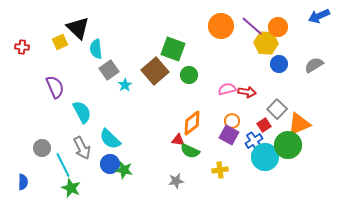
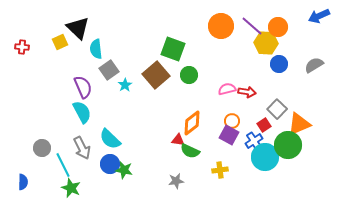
brown square at (155, 71): moved 1 px right, 4 px down
purple semicircle at (55, 87): moved 28 px right
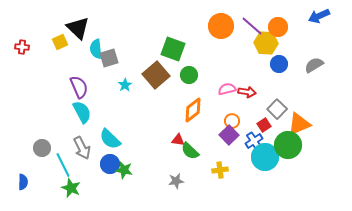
gray square at (109, 70): moved 12 px up; rotated 18 degrees clockwise
purple semicircle at (83, 87): moved 4 px left
orange diamond at (192, 123): moved 1 px right, 13 px up
purple square at (229, 135): rotated 18 degrees clockwise
green semicircle at (190, 151): rotated 18 degrees clockwise
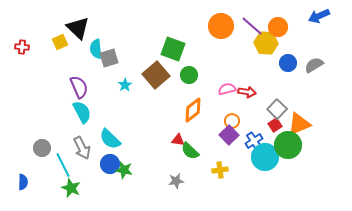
blue circle at (279, 64): moved 9 px right, 1 px up
red square at (264, 125): moved 11 px right
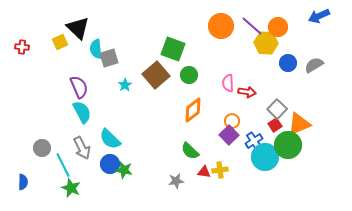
pink semicircle at (227, 89): moved 1 px right, 6 px up; rotated 78 degrees counterclockwise
red triangle at (178, 140): moved 26 px right, 32 px down
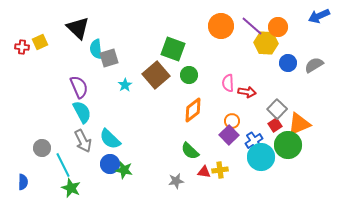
yellow square at (60, 42): moved 20 px left
gray arrow at (82, 148): moved 1 px right, 7 px up
cyan circle at (265, 157): moved 4 px left
